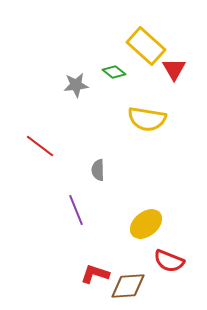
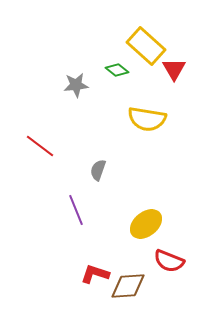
green diamond: moved 3 px right, 2 px up
gray semicircle: rotated 20 degrees clockwise
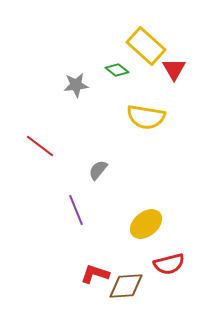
yellow semicircle: moved 1 px left, 2 px up
gray semicircle: rotated 20 degrees clockwise
red semicircle: moved 3 px down; rotated 36 degrees counterclockwise
brown diamond: moved 2 px left
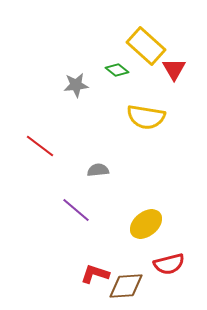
gray semicircle: rotated 45 degrees clockwise
purple line: rotated 28 degrees counterclockwise
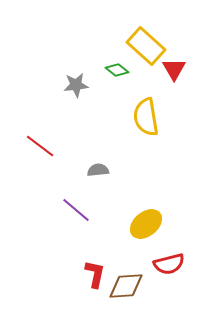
yellow semicircle: rotated 72 degrees clockwise
red L-shape: rotated 84 degrees clockwise
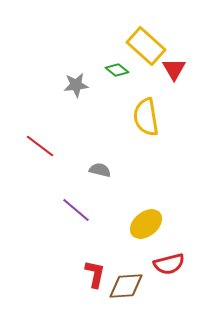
gray semicircle: moved 2 px right; rotated 20 degrees clockwise
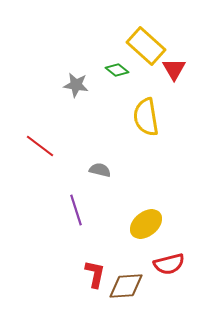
gray star: rotated 15 degrees clockwise
purple line: rotated 32 degrees clockwise
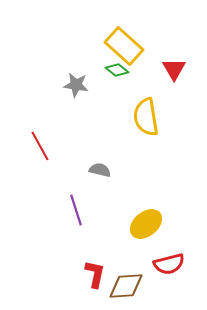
yellow rectangle: moved 22 px left
red line: rotated 24 degrees clockwise
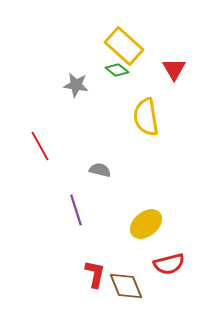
brown diamond: rotated 72 degrees clockwise
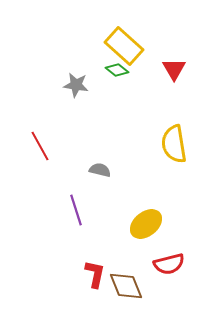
yellow semicircle: moved 28 px right, 27 px down
